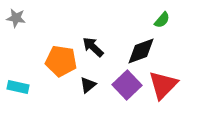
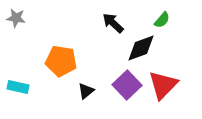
black arrow: moved 20 px right, 24 px up
black diamond: moved 3 px up
black triangle: moved 2 px left, 6 px down
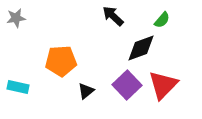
gray star: rotated 18 degrees counterclockwise
black arrow: moved 7 px up
orange pentagon: rotated 12 degrees counterclockwise
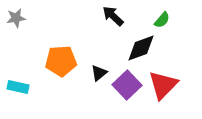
black triangle: moved 13 px right, 18 px up
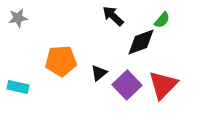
gray star: moved 2 px right
black diamond: moved 6 px up
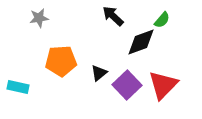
gray star: moved 21 px right
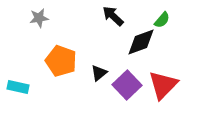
orange pentagon: rotated 24 degrees clockwise
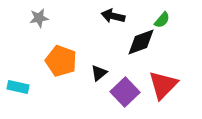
black arrow: rotated 30 degrees counterclockwise
purple square: moved 2 px left, 7 px down
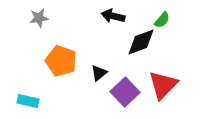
cyan rectangle: moved 10 px right, 14 px down
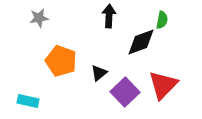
black arrow: moved 4 px left; rotated 80 degrees clockwise
green semicircle: rotated 30 degrees counterclockwise
